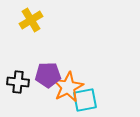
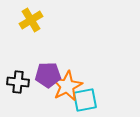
orange star: moved 1 px left, 1 px up
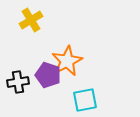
purple pentagon: rotated 20 degrees clockwise
black cross: rotated 15 degrees counterclockwise
orange star: moved 25 px up
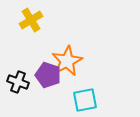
black cross: rotated 30 degrees clockwise
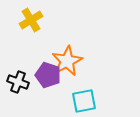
cyan square: moved 1 px left, 1 px down
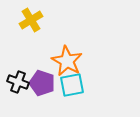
orange star: rotated 16 degrees counterclockwise
purple pentagon: moved 6 px left, 8 px down
cyan square: moved 12 px left, 16 px up
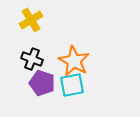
orange star: moved 7 px right
black cross: moved 14 px right, 23 px up
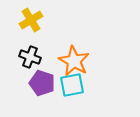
black cross: moved 2 px left, 2 px up
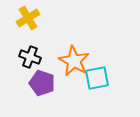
yellow cross: moved 3 px left, 2 px up
cyan square: moved 25 px right, 7 px up
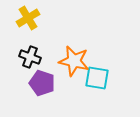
orange star: rotated 16 degrees counterclockwise
cyan square: rotated 20 degrees clockwise
